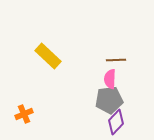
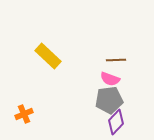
pink semicircle: rotated 72 degrees counterclockwise
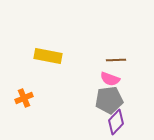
yellow rectangle: rotated 32 degrees counterclockwise
orange cross: moved 16 px up
